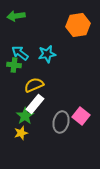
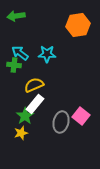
cyan star: rotated 12 degrees clockwise
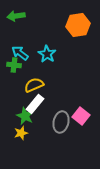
cyan star: rotated 30 degrees clockwise
green star: rotated 12 degrees counterclockwise
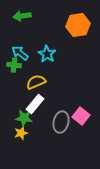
green arrow: moved 6 px right
yellow semicircle: moved 2 px right, 3 px up
green star: moved 1 px left, 2 px down; rotated 18 degrees counterclockwise
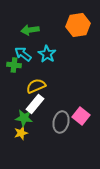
green arrow: moved 8 px right, 14 px down
cyan arrow: moved 3 px right, 1 px down
yellow semicircle: moved 4 px down
